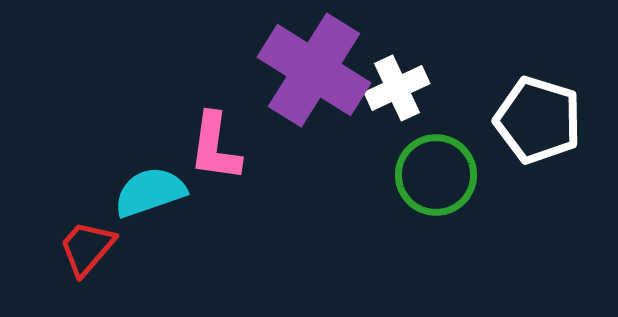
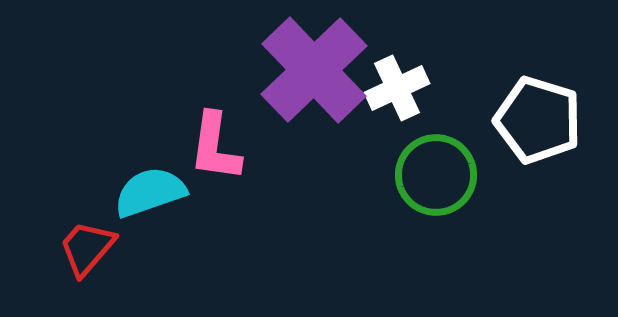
purple cross: rotated 14 degrees clockwise
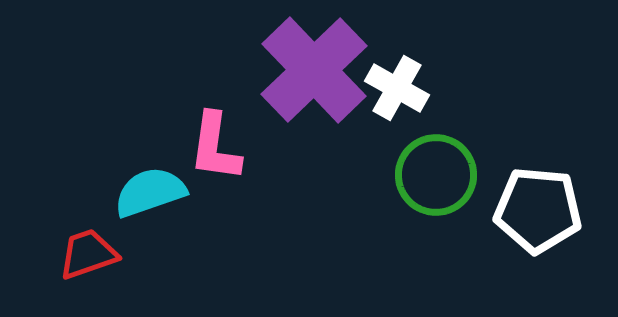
white cross: rotated 36 degrees counterclockwise
white pentagon: moved 90 px down; rotated 12 degrees counterclockwise
red trapezoid: moved 1 px right, 6 px down; rotated 30 degrees clockwise
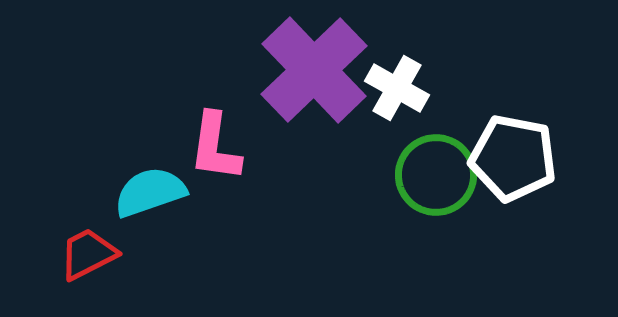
white pentagon: moved 25 px left, 52 px up; rotated 6 degrees clockwise
red trapezoid: rotated 8 degrees counterclockwise
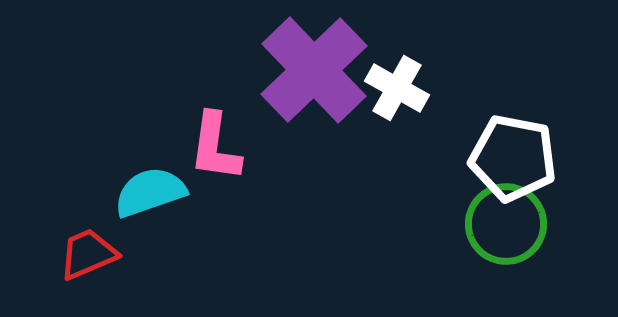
green circle: moved 70 px right, 49 px down
red trapezoid: rotated 4 degrees clockwise
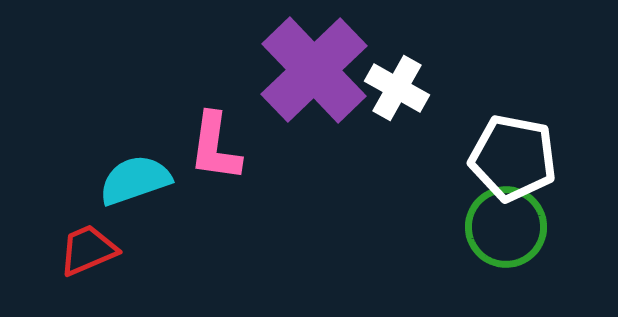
cyan semicircle: moved 15 px left, 12 px up
green circle: moved 3 px down
red trapezoid: moved 4 px up
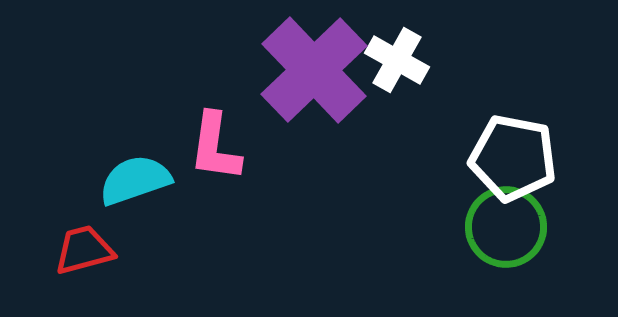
white cross: moved 28 px up
red trapezoid: moved 4 px left; rotated 8 degrees clockwise
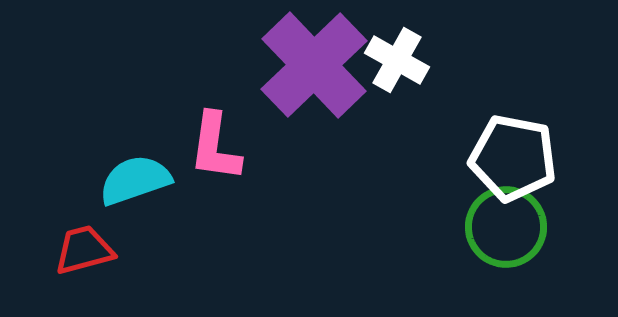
purple cross: moved 5 px up
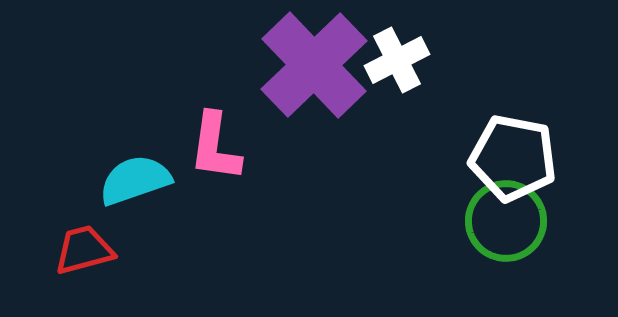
white cross: rotated 34 degrees clockwise
green circle: moved 6 px up
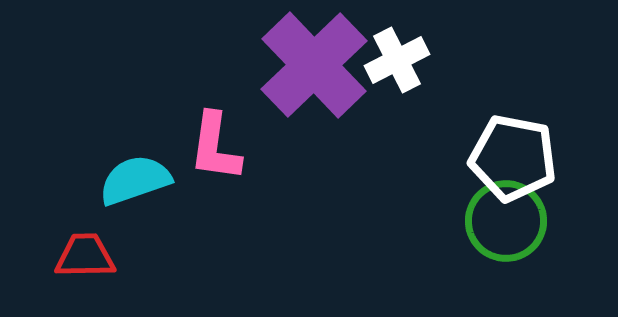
red trapezoid: moved 1 px right, 6 px down; rotated 14 degrees clockwise
